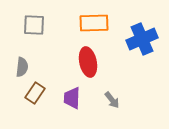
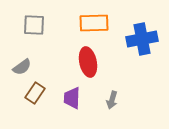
blue cross: rotated 12 degrees clockwise
gray semicircle: rotated 48 degrees clockwise
gray arrow: rotated 54 degrees clockwise
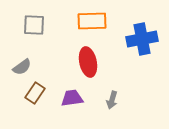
orange rectangle: moved 2 px left, 2 px up
purple trapezoid: rotated 80 degrees clockwise
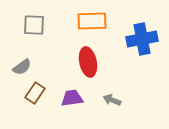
gray arrow: rotated 96 degrees clockwise
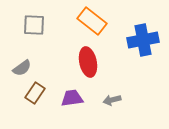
orange rectangle: rotated 40 degrees clockwise
blue cross: moved 1 px right, 1 px down
gray semicircle: moved 1 px down
gray arrow: rotated 36 degrees counterclockwise
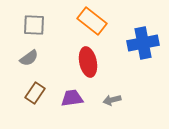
blue cross: moved 3 px down
gray semicircle: moved 7 px right, 10 px up
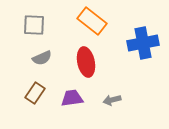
gray semicircle: moved 13 px right; rotated 12 degrees clockwise
red ellipse: moved 2 px left
